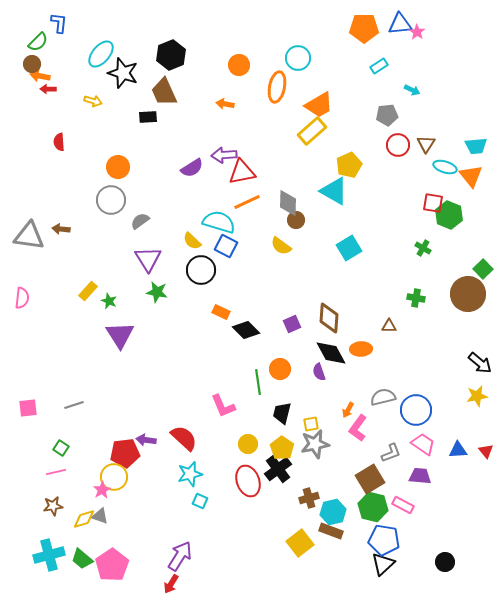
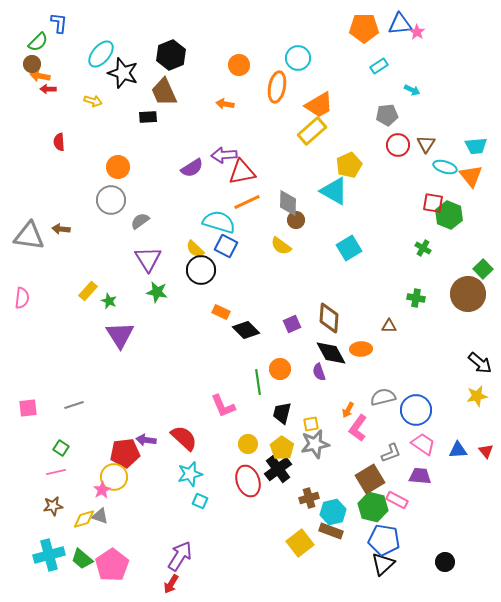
yellow semicircle at (192, 241): moved 3 px right, 8 px down
pink rectangle at (403, 505): moved 6 px left, 5 px up
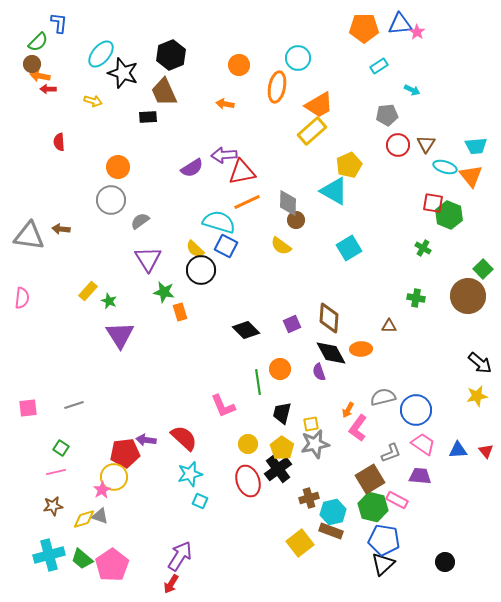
green star at (157, 292): moved 7 px right
brown circle at (468, 294): moved 2 px down
orange rectangle at (221, 312): moved 41 px left; rotated 48 degrees clockwise
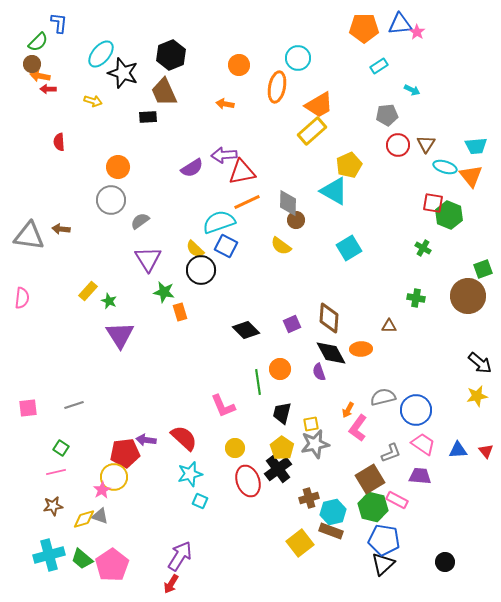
cyan semicircle at (219, 222): rotated 36 degrees counterclockwise
green square at (483, 269): rotated 24 degrees clockwise
yellow circle at (248, 444): moved 13 px left, 4 px down
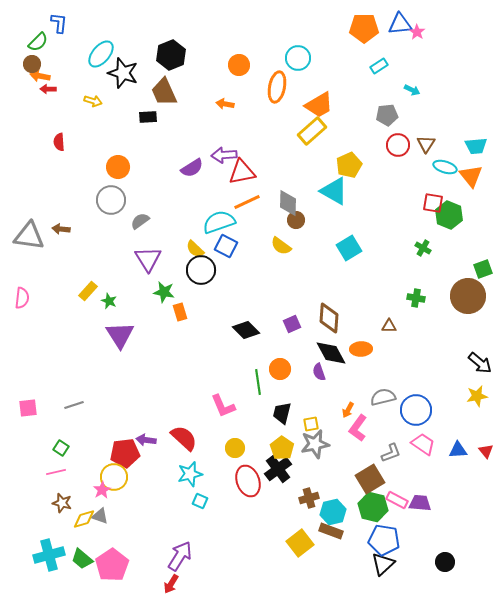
purple trapezoid at (420, 476): moved 27 px down
brown star at (53, 506): moved 9 px right, 3 px up; rotated 24 degrees clockwise
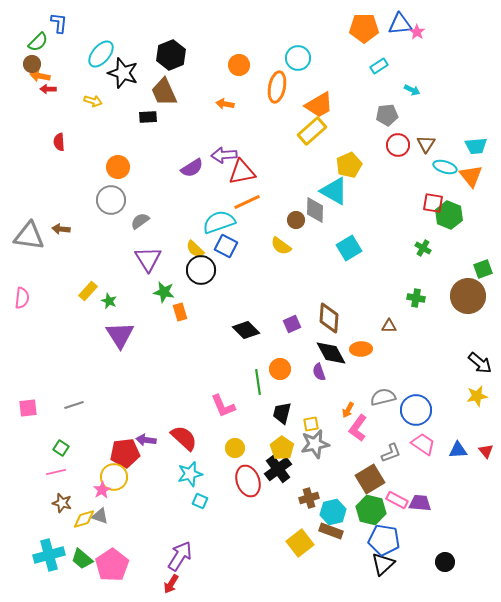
gray diamond at (288, 203): moved 27 px right, 7 px down
green hexagon at (373, 507): moved 2 px left, 3 px down
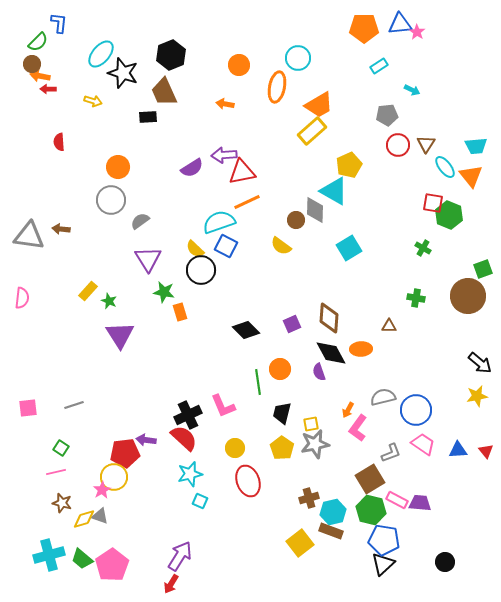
cyan ellipse at (445, 167): rotated 35 degrees clockwise
black cross at (278, 469): moved 90 px left, 54 px up; rotated 12 degrees clockwise
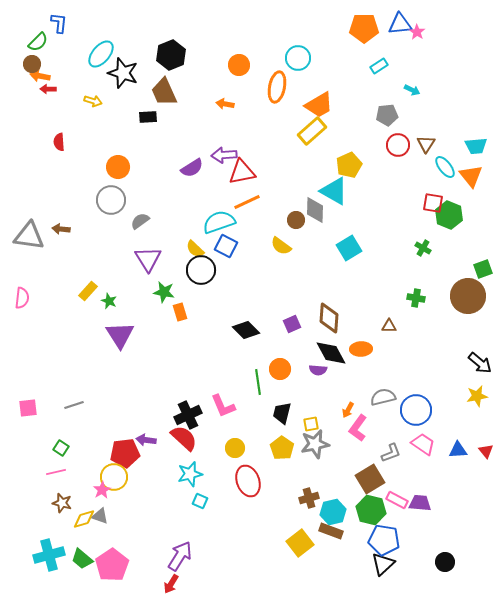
purple semicircle at (319, 372): moved 1 px left, 2 px up; rotated 66 degrees counterclockwise
